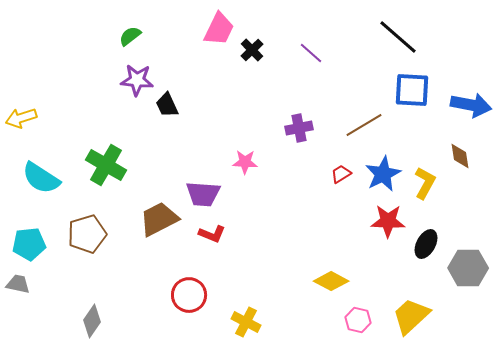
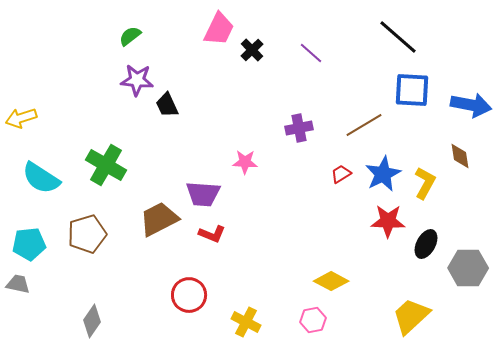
pink hexagon: moved 45 px left; rotated 25 degrees counterclockwise
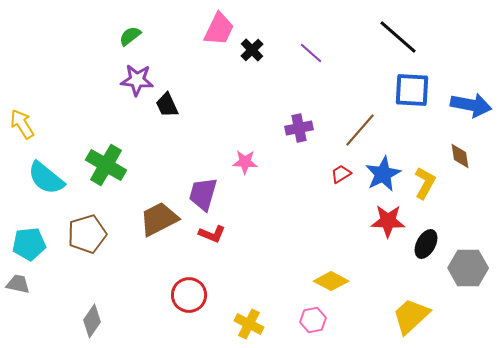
yellow arrow: moved 1 px right, 6 px down; rotated 76 degrees clockwise
brown line: moved 4 px left, 5 px down; rotated 18 degrees counterclockwise
cyan semicircle: moved 5 px right; rotated 6 degrees clockwise
purple trapezoid: rotated 102 degrees clockwise
yellow cross: moved 3 px right, 2 px down
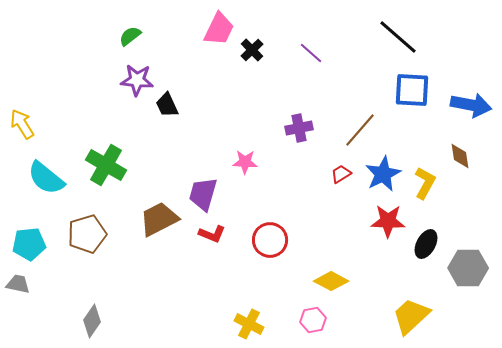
red circle: moved 81 px right, 55 px up
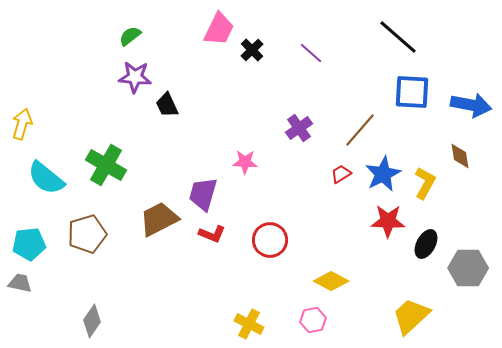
purple star: moved 2 px left, 3 px up
blue square: moved 2 px down
yellow arrow: rotated 48 degrees clockwise
purple cross: rotated 24 degrees counterclockwise
gray trapezoid: moved 2 px right, 1 px up
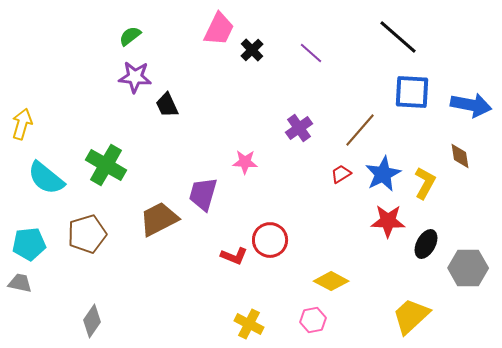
red L-shape: moved 22 px right, 22 px down
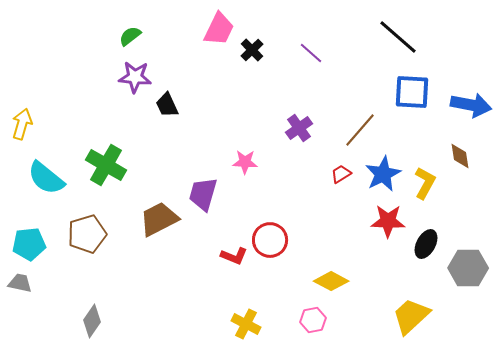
yellow cross: moved 3 px left
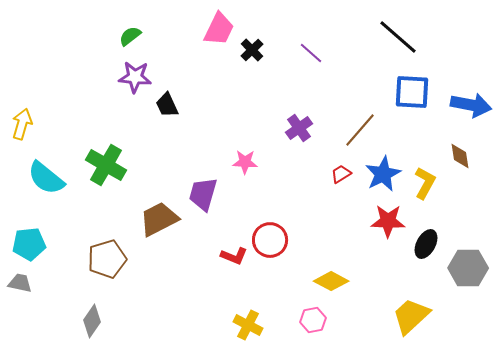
brown pentagon: moved 20 px right, 25 px down
yellow cross: moved 2 px right, 1 px down
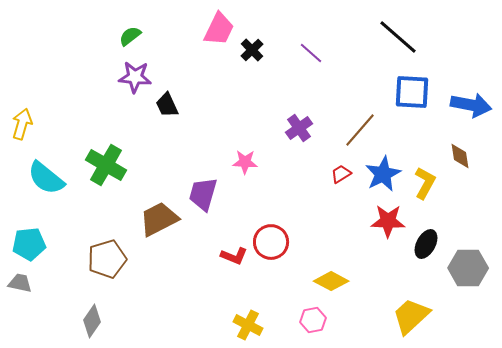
red circle: moved 1 px right, 2 px down
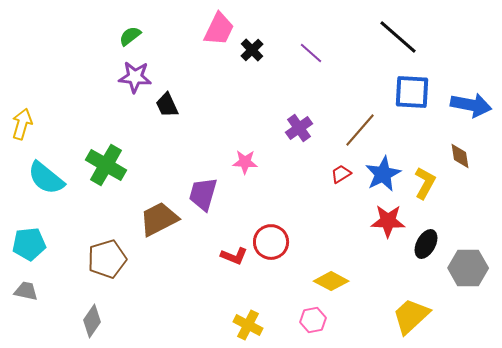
gray trapezoid: moved 6 px right, 8 px down
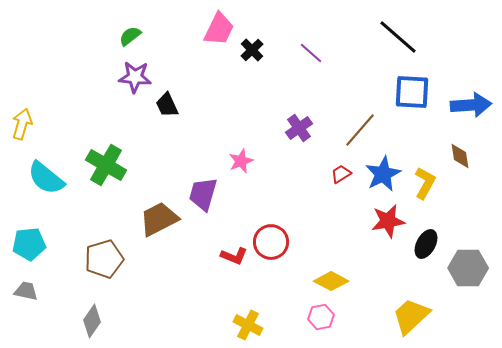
blue arrow: rotated 15 degrees counterclockwise
pink star: moved 4 px left, 1 px up; rotated 25 degrees counterclockwise
red star: rotated 12 degrees counterclockwise
brown pentagon: moved 3 px left
pink hexagon: moved 8 px right, 3 px up
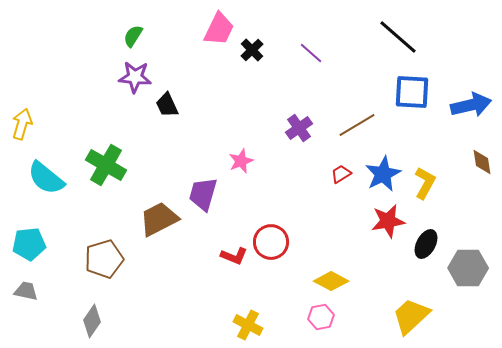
green semicircle: moved 3 px right; rotated 20 degrees counterclockwise
blue arrow: rotated 9 degrees counterclockwise
brown line: moved 3 px left, 5 px up; rotated 18 degrees clockwise
brown diamond: moved 22 px right, 6 px down
